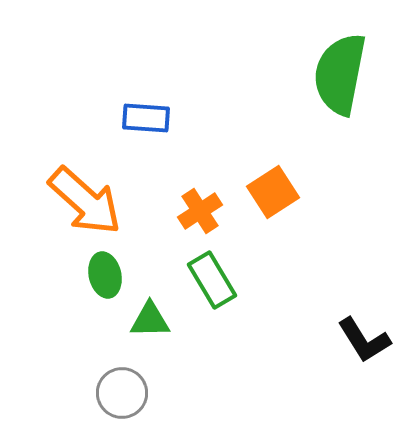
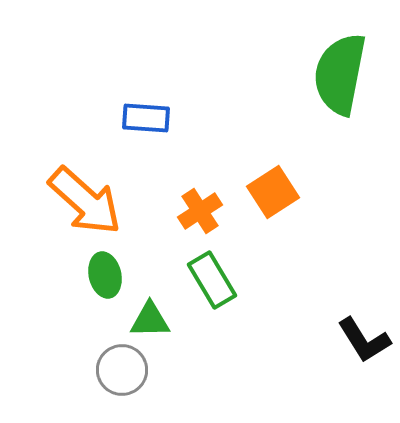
gray circle: moved 23 px up
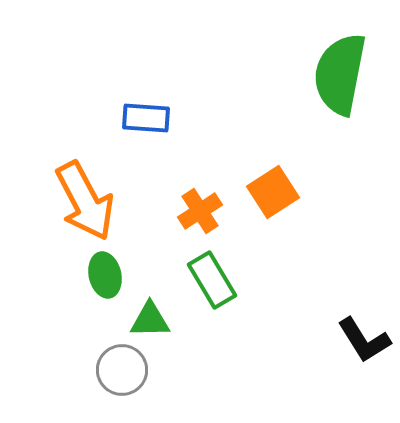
orange arrow: rotated 20 degrees clockwise
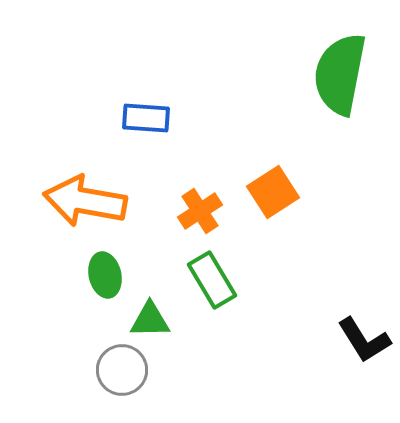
orange arrow: rotated 128 degrees clockwise
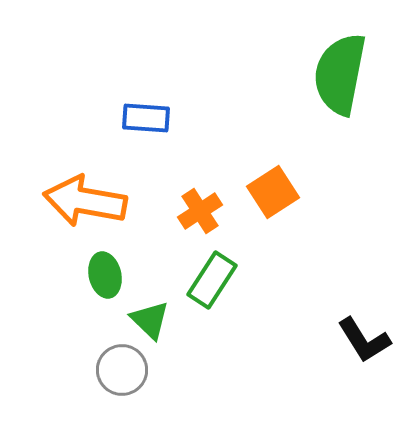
green rectangle: rotated 64 degrees clockwise
green triangle: rotated 45 degrees clockwise
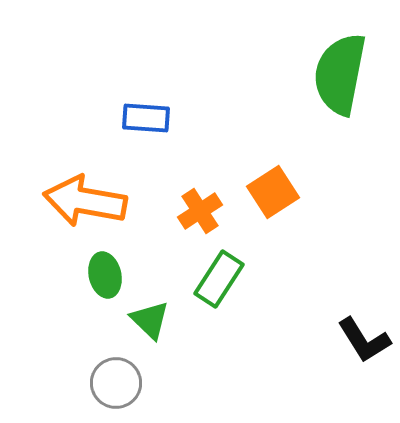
green rectangle: moved 7 px right, 1 px up
gray circle: moved 6 px left, 13 px down
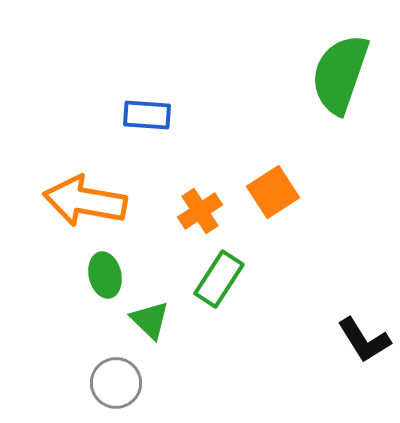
green semicircle: rotated 8 degrees clockwise
blue rectangle: moved 1 px right, 3 px up
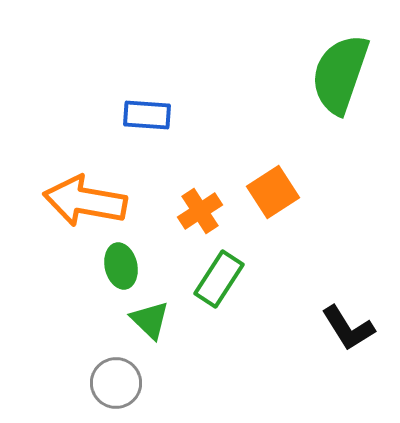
green ellipse: moved 16 px right, 9 px up
black L-shape: moved 16 px left, 12 px up
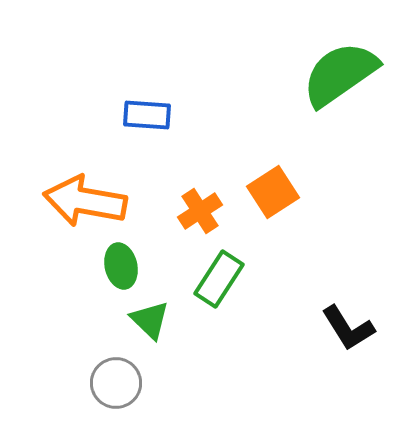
green semicircle: rotated 36 degrees clockwise
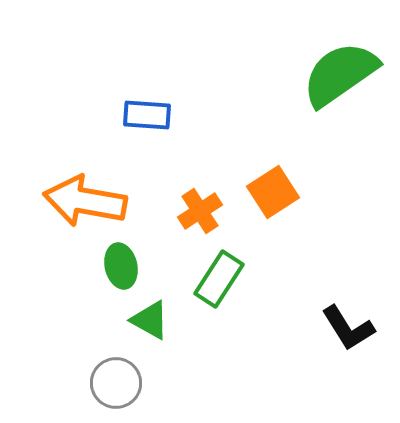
green triangle: rotated 15 degrees counterclockwise
